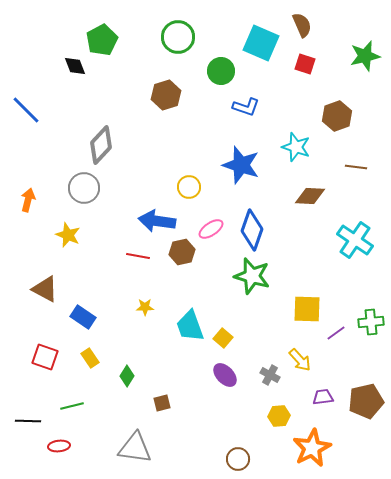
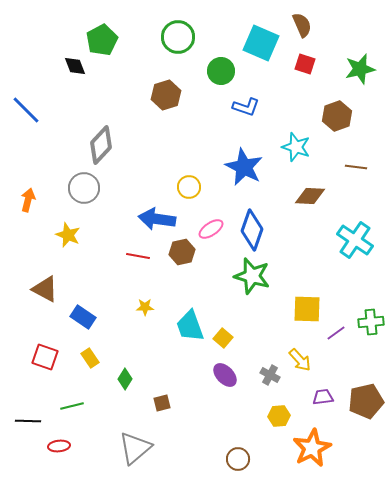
green star at (365, 56): moved 5 px left, 13 px down
blue star at (241, 165): moved 3 px right, 2 px down; rotated 9 degrees clockwise
blue arrow at (157, 221): moved 2 px up
green diamond at (127, 376): moved 2 px left, 3 px down
gray triangle at (135, 448): rotated 48 degrees counterclockwise
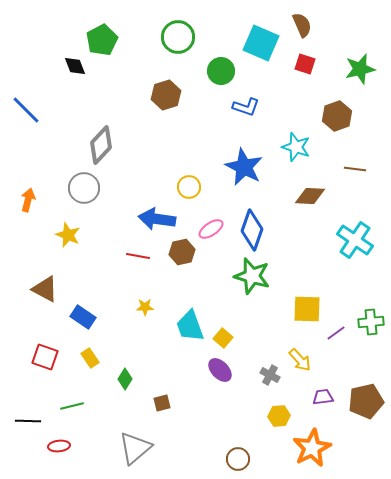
brown line at (356, 167): moved 1 px left, 2 px down
purple ellipse at (225, 375): moved 5 px left, 5 px up
